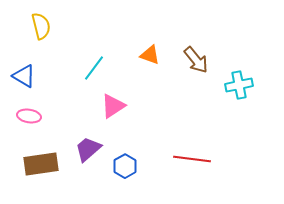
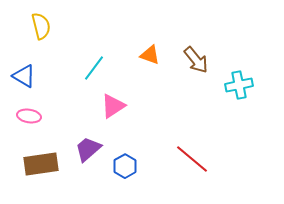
red line: rotated 33 degrees clockwise
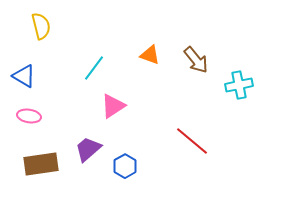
red line: moved 18 px up
